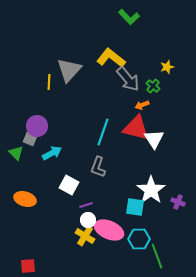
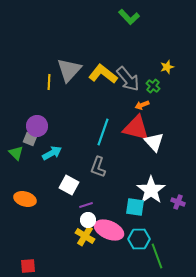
yellow L-shape: moved 8 px left, 16 px down
white triangle: moved 3 px down; rotated 10 degrees counterclockwise
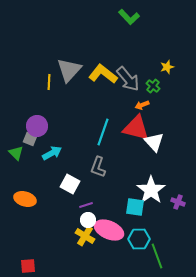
white square: moved 1 px right, 1 px up
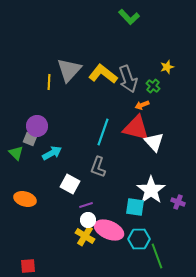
gray arrow: rotated 20 degrees clockwise
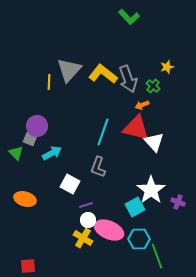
cyan square: rotated 36 degrees counterclockwise
yellow cross: moved 2 px left, 2 px down
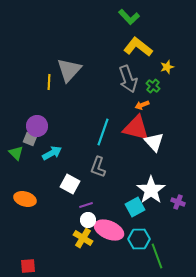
yellow L-shape: moved 35 px right, 27 px up
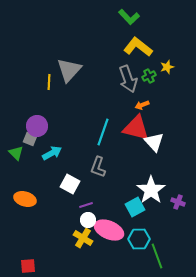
green cross: moved 4 px left, 10 px up; rotated 24 degrees clockwise
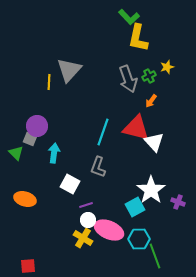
yellow L-shape: moved 9 px up; rotated 116 degrees counterclockwise
orange arrow: moved 9 px right, 4 px up; rotated 32 degrees counterclockwise
cyan arrow: moved 2 px right; rotated 54 degrees counterclockwise
green line: moved 2 px left
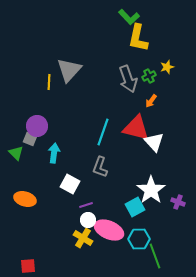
gray L-shape: moved 2 px right
